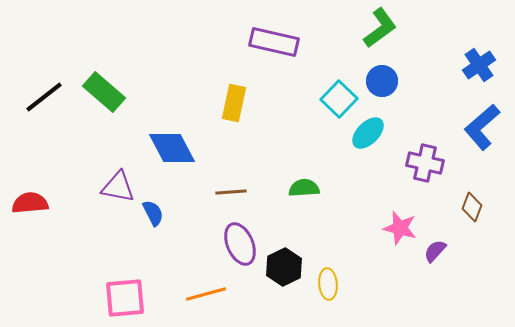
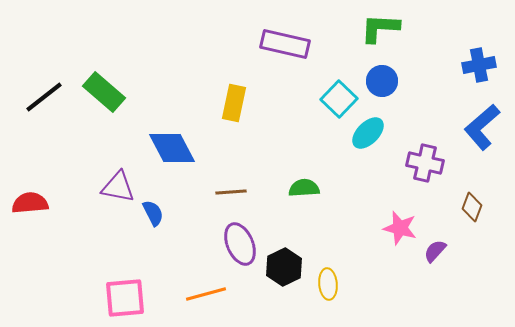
green L-shape: rotated 141 degrees counterclockwise
purple rectangle: moved 11 px right, 2 px down
blue cross: rotated 24 degrees clockwise
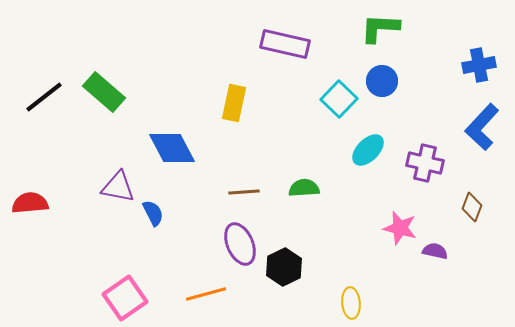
blue L-shape: rotated 6 degrees counterclockwise
cyan ellipse: moved 17 px down
brown line: moved 13 px right
purple semicircle: rotated 60 degrees clockwise
yellow ellipse: moved 23 px right, 19 px down
pink square: rotated 30 degrees counterclockwise
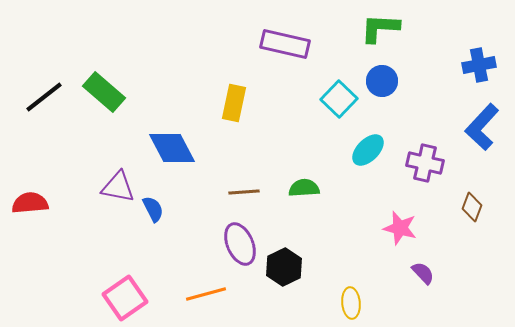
blue semicircle: moved 4 px up
purple semicircle: moved 12 px left, 22 px down; rotated 35 degrees clockwise
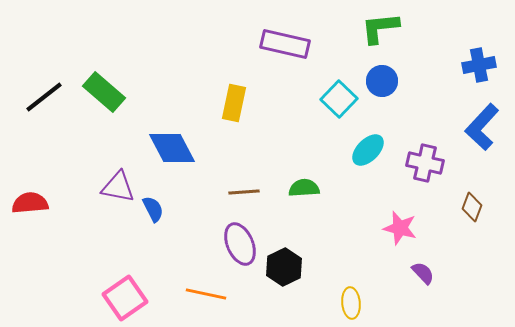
green L-shape: rotated 9 degrees counterclockwise
orange line: rotated 27 degrees clockwise
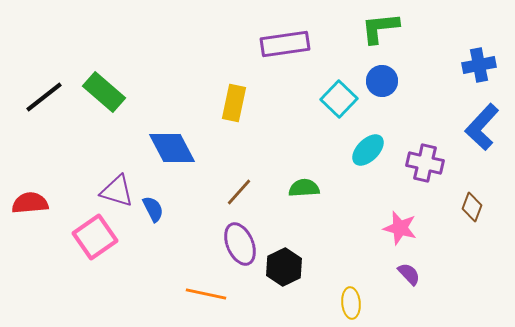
purple rectangle: rotated 21 degrees counterclockwise
purple triangle: moved 1 px left, 4 px down; rotated 6 degrees clockwise
brown line: moved 5 px left; rotated 44 degrees counterclockwise
purple semicircle: moved 14 px left, 1 px down
pink square: moved 30 px left, 61 px up
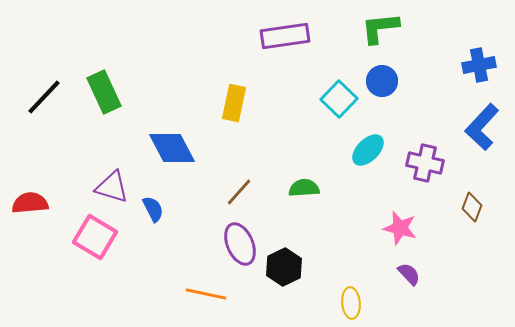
purple rectangle: moved 8 px up
green rectangle: rotated 24 degrees clockwise
black line: rotated 9 degrees counterclockwise
purple triangle: moved 5 px left, 4 px up
pink square: rotated 24 degrees counterclockwise
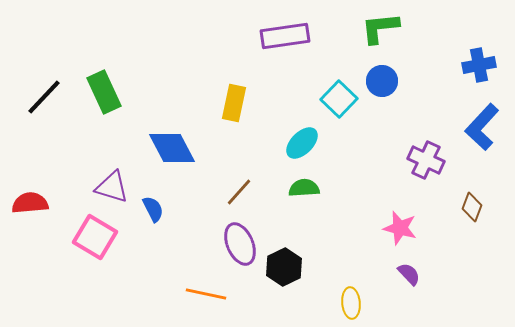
cyan ellipse: moved 66 px left, 7 px up
purple cross: moved 1 px right, 3 px up; rotated 12 degrees clockwise
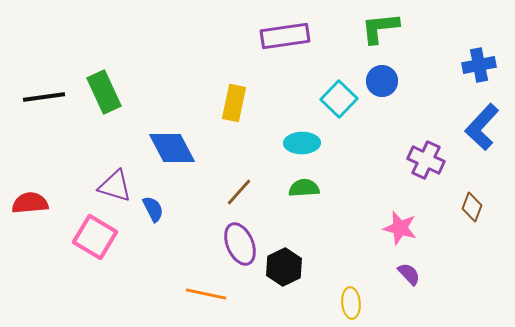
black line: rotated 39 degrees clockwise
cyan ellipse: rotated 44 degrees clockwise
purple triangle: moved 3 px right, 1 px up
